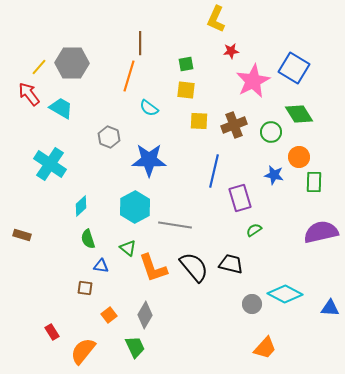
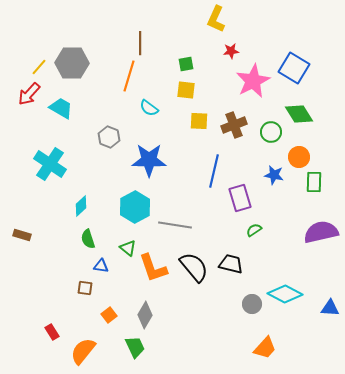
red arrow at (29, 94): rotated 100 degrees counterclockwise
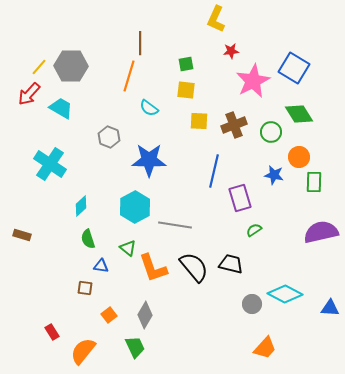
gray hexagon at (72, 63): moved 1 px left, 3 px down
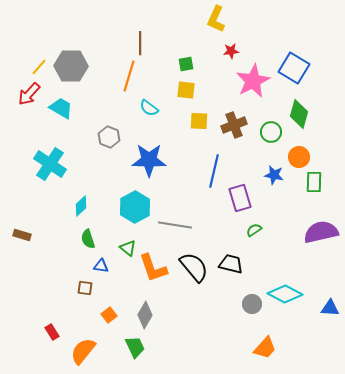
green diamond at (299, 114): rotated 48 degrees clockwise
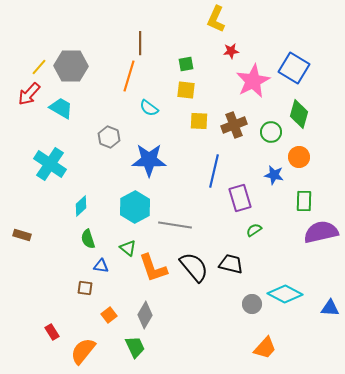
green rectangle at (314, 182): moved 10 px left, 19 px down
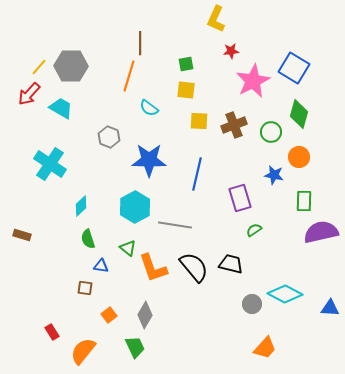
blue line at (214, 171): moved 17 px left, 3 px down
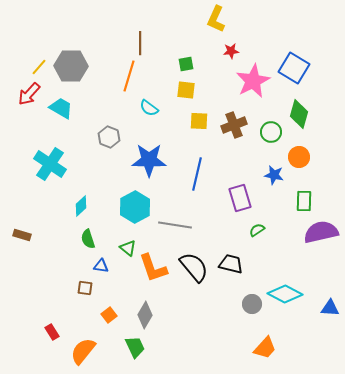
green semicircle at (254, 230): moved 3 px right
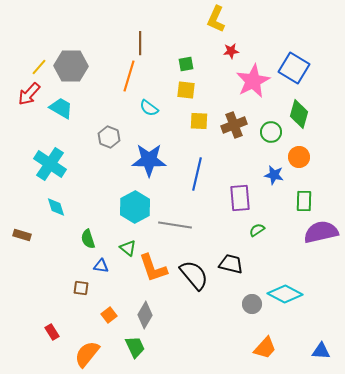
purple rectangle at (240, 198): rotated 12 degrees clockwise
cyan diamond at (81, 206): moved 25 px left, 1 px down; rotated 65 degrees counterclockwise
black semicircle at (194, 267): moved 8 px down
brown square at (85, 288): moved 4 px left
blue triangle at (330, 308): moved 9 px left, 43 px down
orange semicircle at (83, 351): moved 4 px right, 3 px down
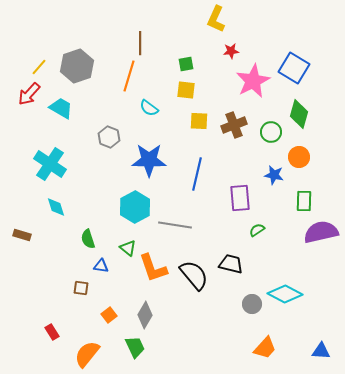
gray hexagon at (71, 66): moved 6 px right; rotated 20 degrees counterclockwise
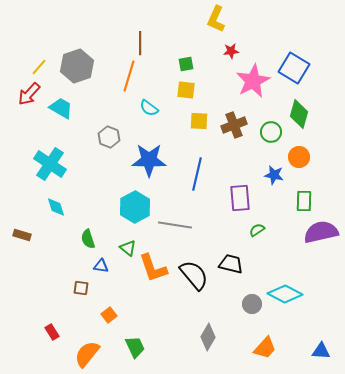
gray diamond at (145, 315): moved 63 px right, 22 px down
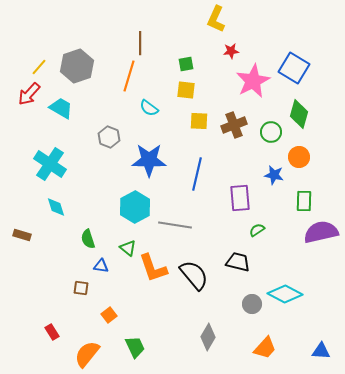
black trapezoid at (231, 264): moved 7 px right, 2 px up
